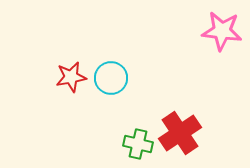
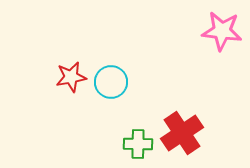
cyan circle: moved 4 px down
red cross: moved 2 px right
green cross: rotated 12 degrees counterclockwise
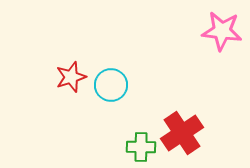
red star: rotated 8 degrees counterclockwise
cyan circle: moved 3 px down
green cross: moved 3 px right, 3 px down
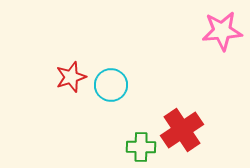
pink star: rotated 12 degrees counterclockwise
red cross: moved 3 px up
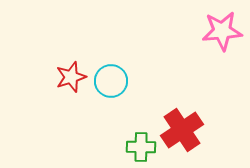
cyan circle: moved 4 px up
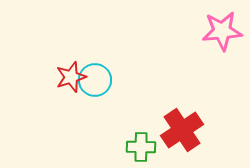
cyan circle: moved 16 px left, 1 px up
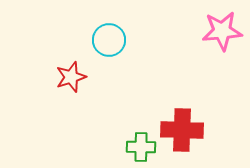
cyan circle: moved 14 px right, 40 px up
red cross: rotated 36 degrees clockwise
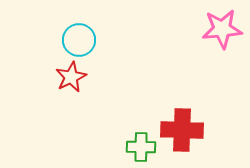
pink star: moved 2 px up
cyan circle: moved 30 px left
red star: rotated 8 degrees counterclockwise
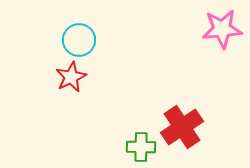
red cross: moved 3 px up; rotated 36 degrees counterclockwise
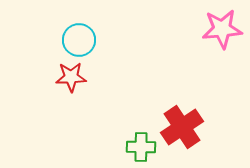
red star: rotated 24 degrees clockwise
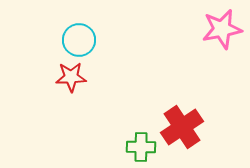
pink star: rotated 6 degrees counterclockwise
